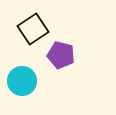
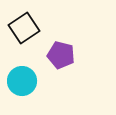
black square: moved 9 px left, 1 px up
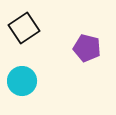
purple pentagon: moved 26 px right, 7 px up
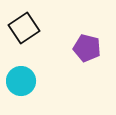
cyan circle: moved 1 px left
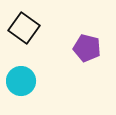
black square: rotated 20 degrees counterclockwise
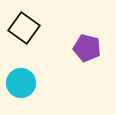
cyan circle: moved 2 px down
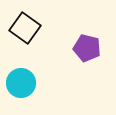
black square: moved 1 px right
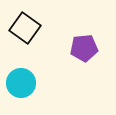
purple pentagon: moved 3 px left; rotated 20 degrees counterclockwise
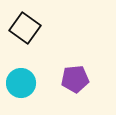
purple pentagon: moved 9 px left, 31 px down
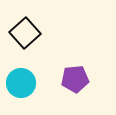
black square: moved 5 px down; rotated 12 degrees clockwise
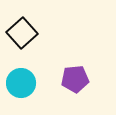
black square: moved 3 px left
